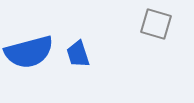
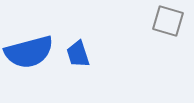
gray square: moved 12 px right, 3 px up
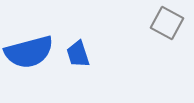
gray square: moved 1 px left, 2 px down; rotated 12 degrees clockwise
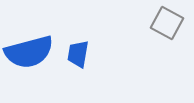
blue trapezoid: rotated 28 degrees clockwise
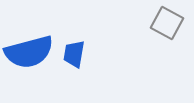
blue trapezoid: moved 4 px left
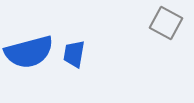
gray square: moved 1 px left
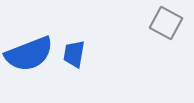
blue semicircle: moved 2 px down; rotated 6 degrees counterclockwise
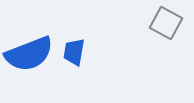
blue trapezoid: moved 2 px up
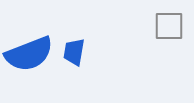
gray square: moved 3 px right, 3 px down; rotated 28 degrees counterclockwise
